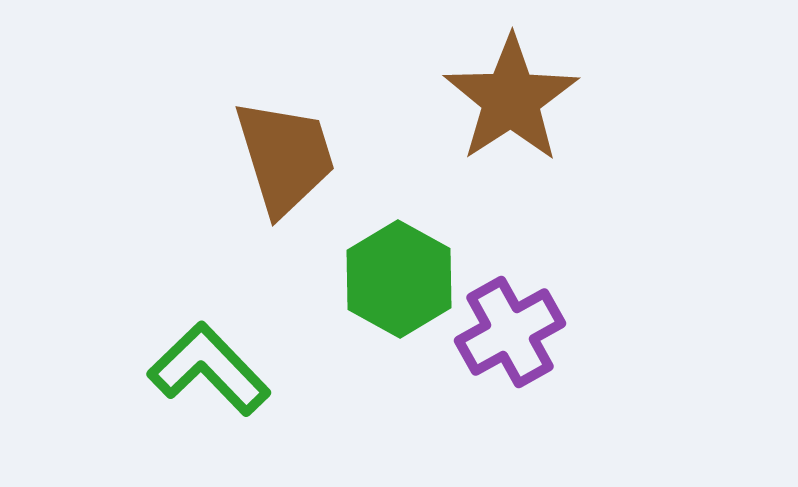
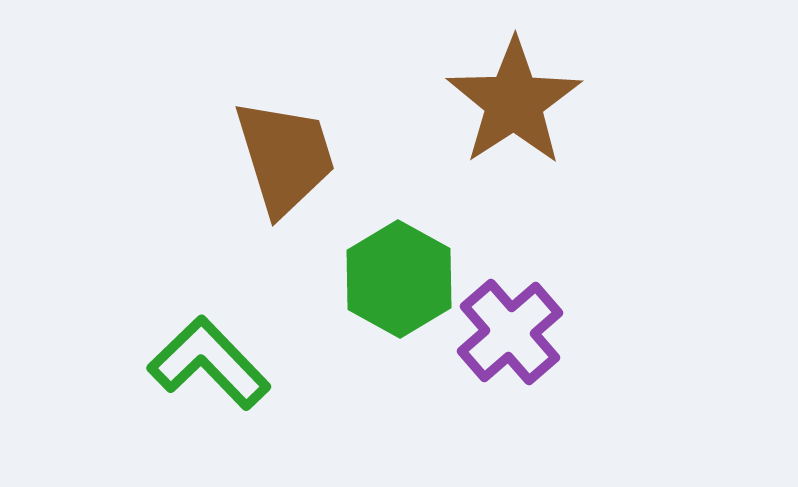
brown star: moved 3 px right, 3 px down
purple cross: rotated 12 degrees counterclockwise
green L-shape: moved 6 px up
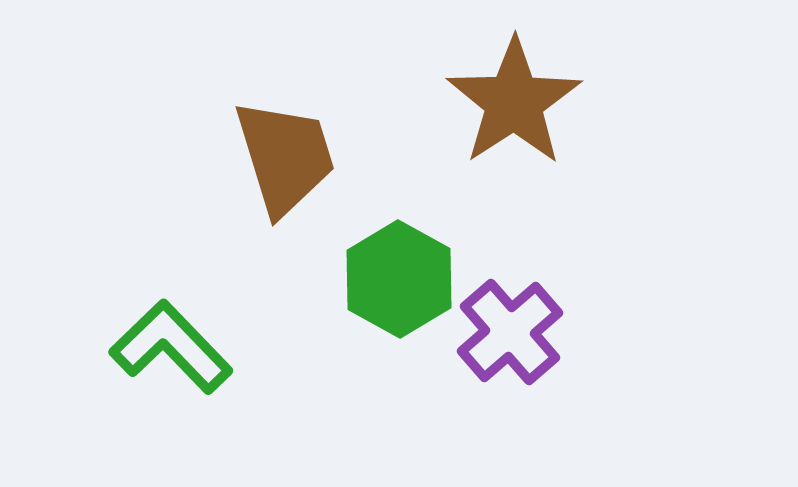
green L-shape: moved 38 px left, 16 px up
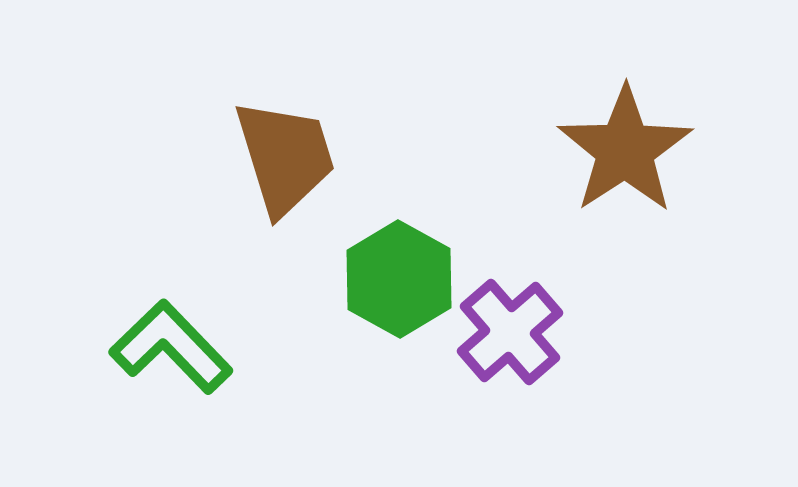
brown star: moved 111 px right, 48 px down
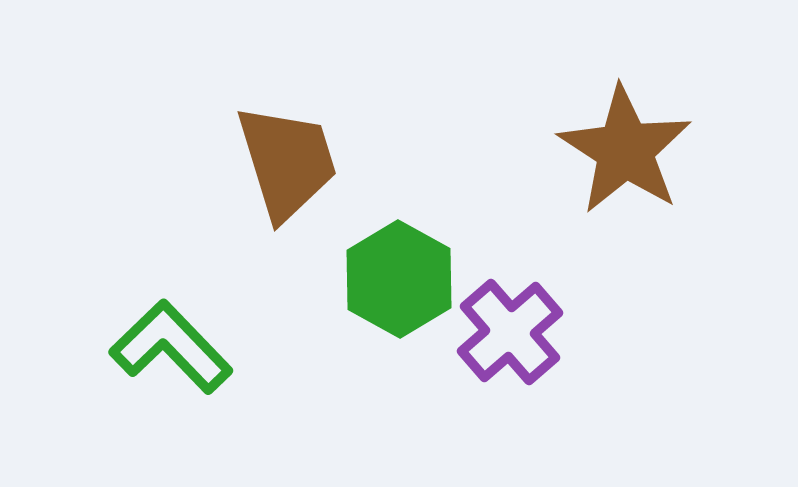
brown star: rotated 6 degrees counterclockwise
brown trapezoid: moved 2 px right, 5 px down
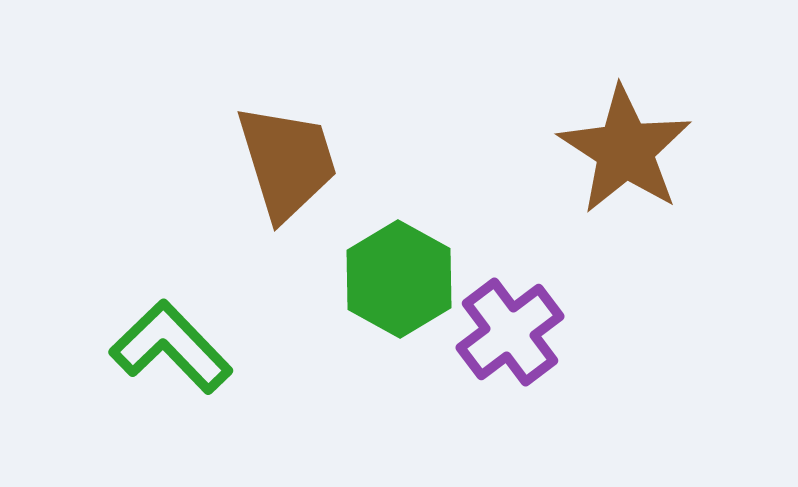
purple cross: rotated 4 degrees clockwise
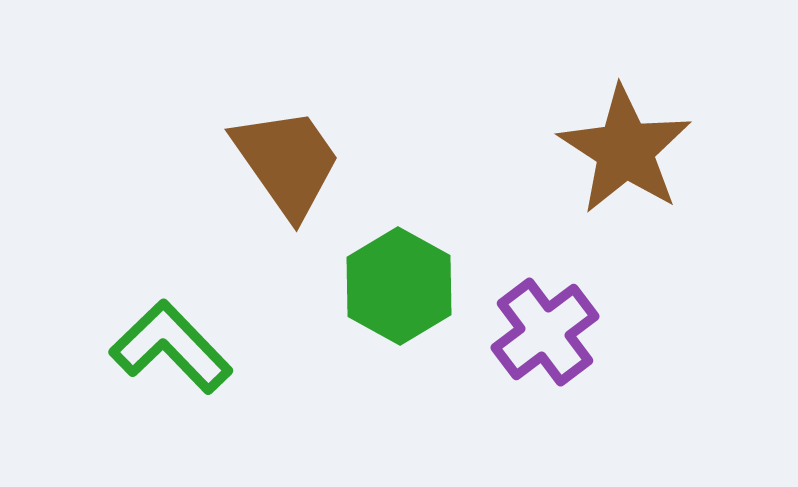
brown trapezoid: rotated 18 degrees counterclockwise
green hexagon: moved 7 px down
purple cross: moved 35 px right
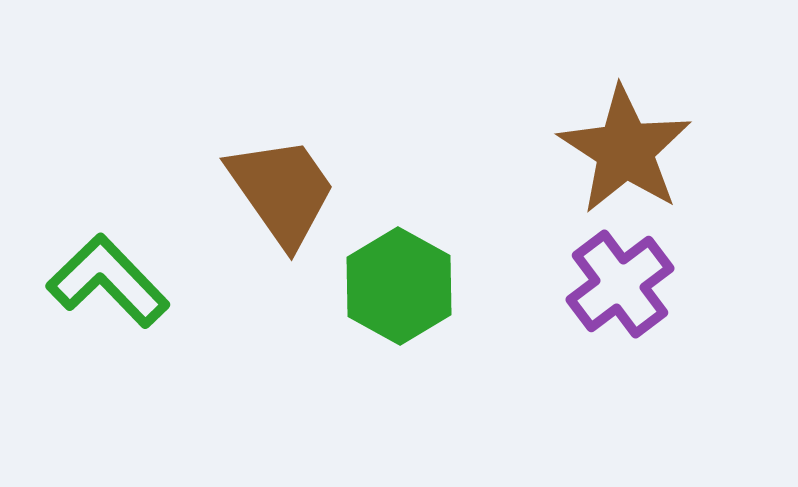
brown trapezoid: moved 5 px left, 29 px down
purple cross: moved 75 px right, 48 px up
green L-shape: moved 63 px left, 66 px up
